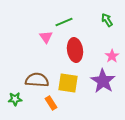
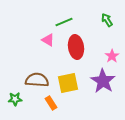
pink triangle: moved 2 px right, 3 px down; rotated 24 degrees counterclockwise
red ellipse: moved 1 px right, 3 px up
yellow square: rotated 20 degrees counterclockwise
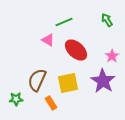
red ellipse: moved 3 px down; rotated 40 degrees counterclockwise
brown semicircle: rotated 70 degrees counterclockwise
green star: moved 1 px right
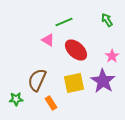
yellow square: moved 6 px right
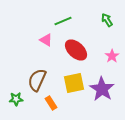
green line: moved 1 px left, 1 px up
pink triangle: moved 2 px left
purple star: moved 1 px left, 8 px down
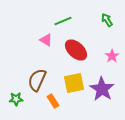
orange rectangle: moved 2 px right, 2 px up
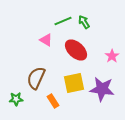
green arrow: moved 23 px left, 2 px down
brown semicircle: moved 1 px left, 2 px up
purple star: rotated 25 degrees counterclockwise
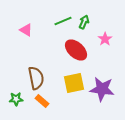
green arrow: rotated 56 degrees clockwise
pink triangle: moved 20 px left, 10 px up
pink star: moved 7 px left, 17 px up
brown semicircle: rotated 145 degrees clockwise
orange rectangle: moved 11 px left; rotated 16 degrees counterclockwise
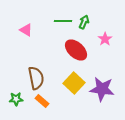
green line: rotated 24 degrees clockwise
yellow square: rotated 35 degrees counterclockwise
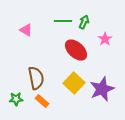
purple star: rotated 30 degrees counterclockwise
